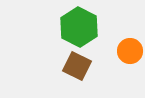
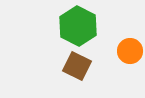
green hexagon: moved 1 px left, 1 px up
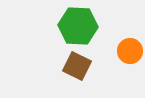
green hexagon: rotated 24 degrees counterclockwise
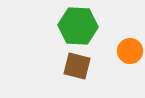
brown square: rotated 12 degrees counterclockwise
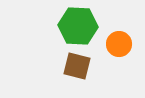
orange circle: moved 11 px left, 7 px up
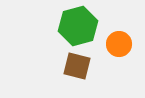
green hexagon: rotated 18 degrees counterclockwise
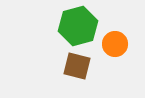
orange circle: moved 4 px left
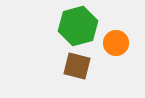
orange circle: moved 1 px right, 1 px up
